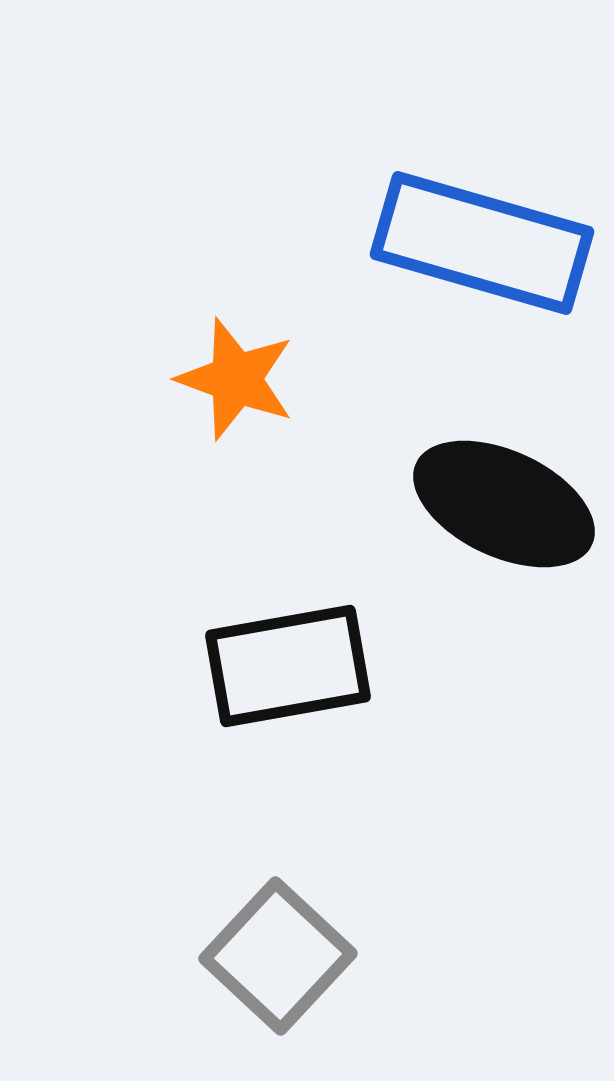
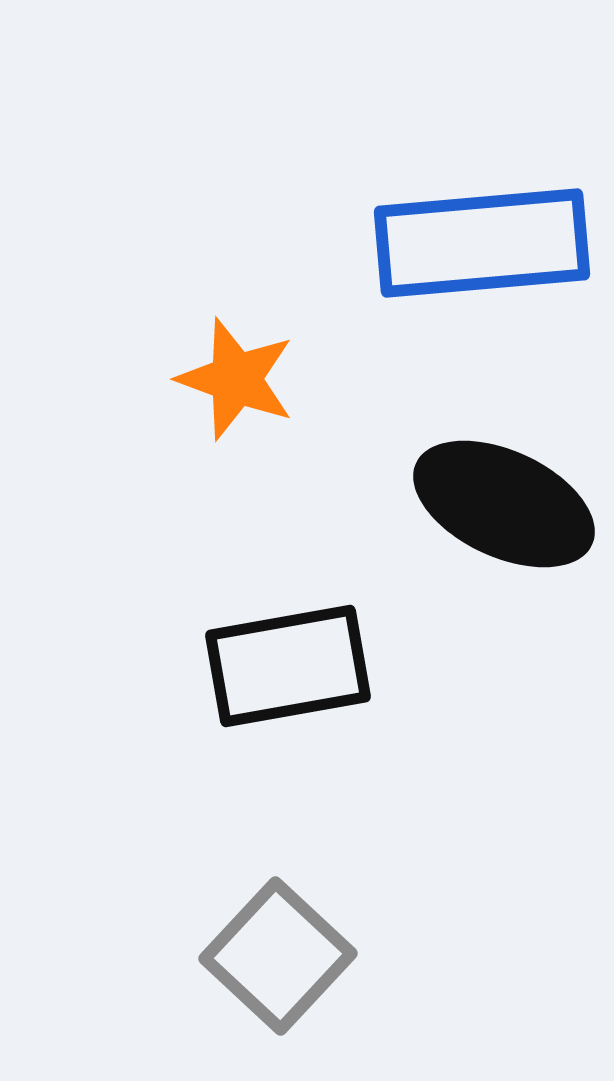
blue rectangle: rotated 21 degrees counterclockwise
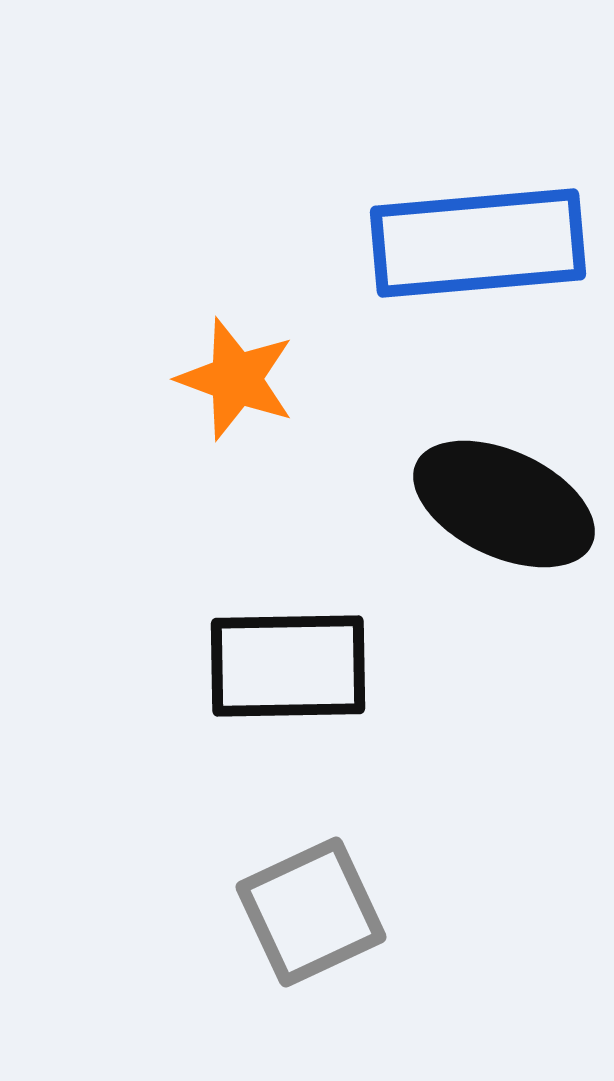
blue rectangle: moved 4 px left
black rectangle: rotated 9 degrees clockwise
gray square: moved 33 px right, 44 px up; rotated 22 degrees clockwise
